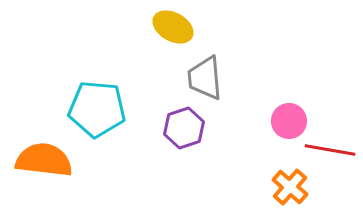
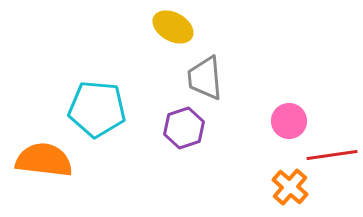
red line: moved 2 px right, 5 px down; rotated 18 degrees counterclockwise
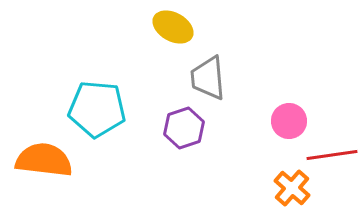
gray trapezoid: moved 3 px right
orange cross: moved 2 px right, 1 px down
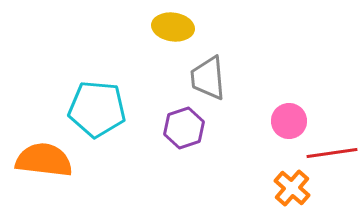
yellow ellipse: rotated 21 degrees counterclockwise
red line: moved 2 px up
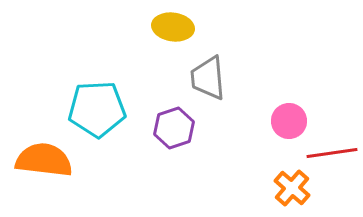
cyan pentagon: rotated 8 degrees counterclockwise
purple hexagon: moved 10 px left
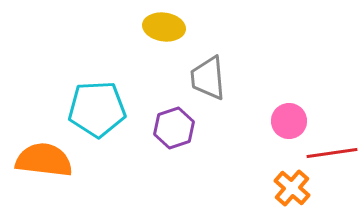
yellow ellipse: moved 9 px left
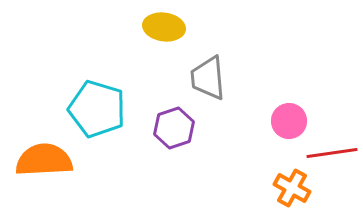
cyan pentagon: rotated 20 degrees clockwise
orange semicircle: rotated 10 degrees counterclockwise
orange cross: rotated 12 degrees counterclockwise
